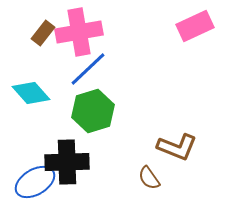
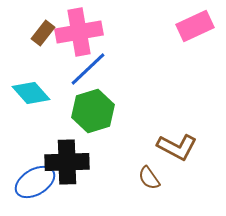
brown L-shape: rotated 6 degrees clockwise
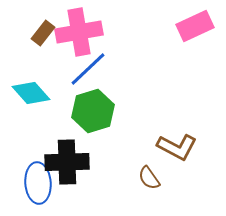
blue ellipse: moved 3 px right, 1 px down; rotated 63 degrees counterclockwise
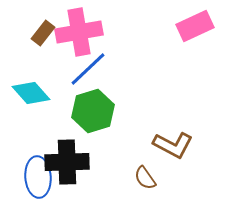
brown L-shape: moved 4 px left, 2 px up
brown semicircle: moved 4 px left
blue ellipse: moved 6 px up
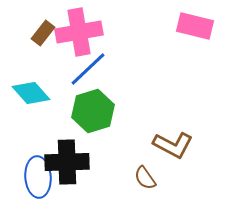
pink rectangle: rotated 39 degrees clockwise
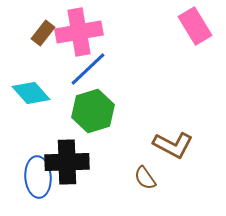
pink rectangle: rotated 45 degrees clockwise
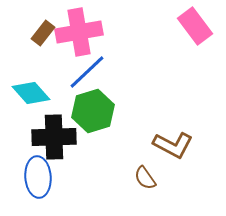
pink rectangle: rotated 6 degrees counterclockwise
blue line: moved 1 px left, 3 px down
black cross: moved 13 px left, 25 px up
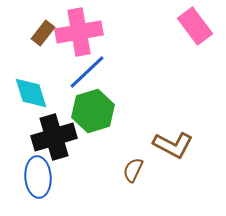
cyan diamond: rotated 24 degrees clockwise
black cross: rotated 15 degrees counterclockwise
brown semicircle: moved 12 px left, 8 px up; rotated 60 degrees clockwise
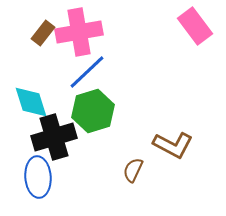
cyan diamond: moved 9 px down
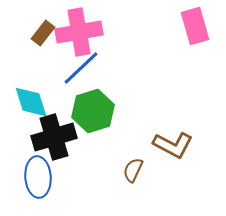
pink rectangle: rotated 21 degrees clockwise
blue line: moved 6 px left, 4 px up
